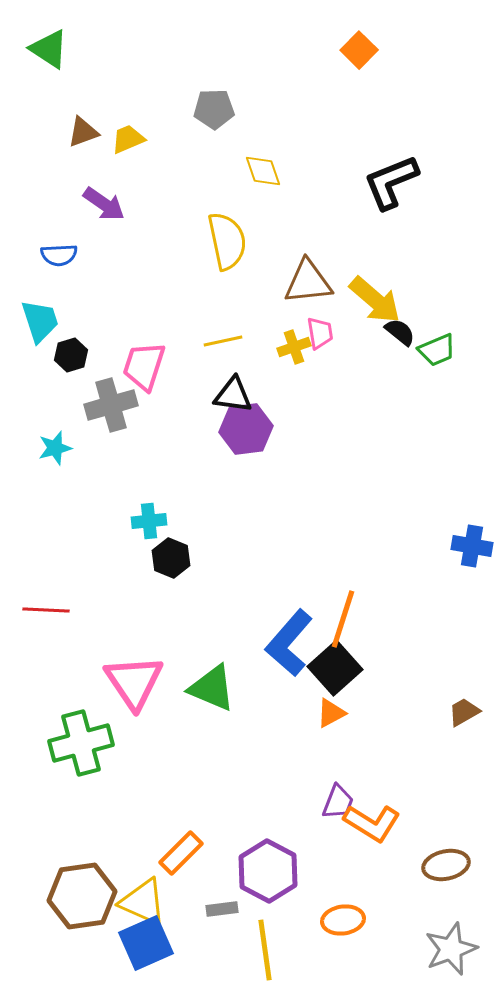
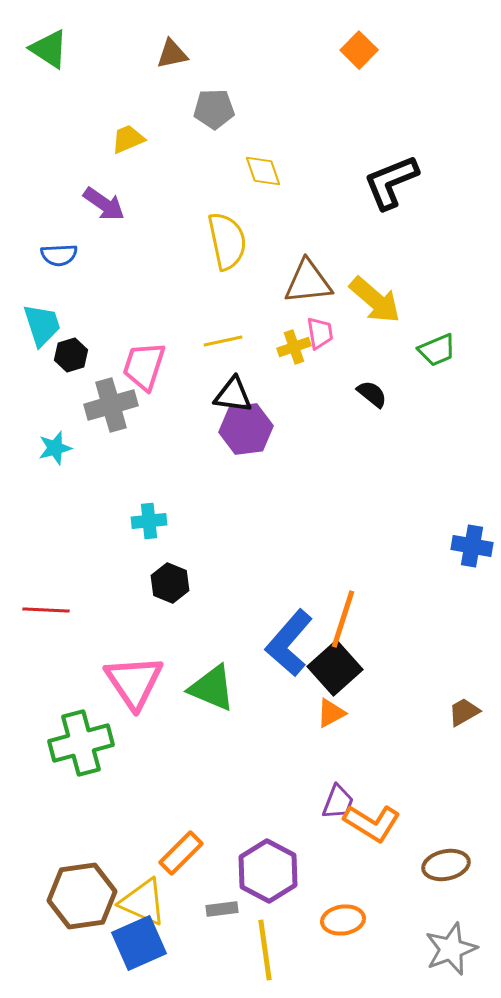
brown triangle at (83, 132): moved 89 px right, 78 px up; rotated 8 degrees clockwise
cyan trapezoid at (40, 321): moved 2 px right, 4 px down
black semicircle at (400, 332): moved 28 px left, 62 px down
black hexagon at (171, 558): moved 1 px left, 25 px down
blue square at (146, 943): moved 7 px left
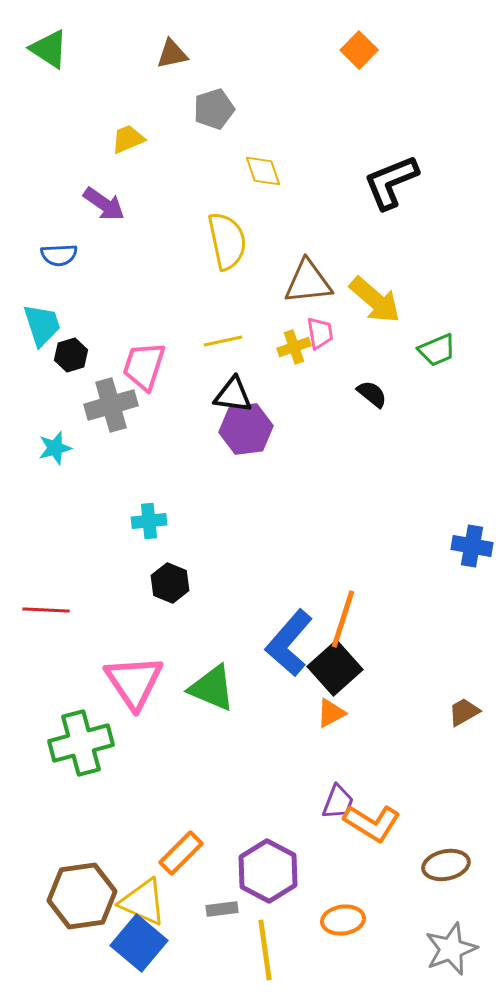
gray pentagon at (214, 109): rotated 15 degrees counterclockwise
blue square at (139, 943): rotated 26 degrees counterclockwise
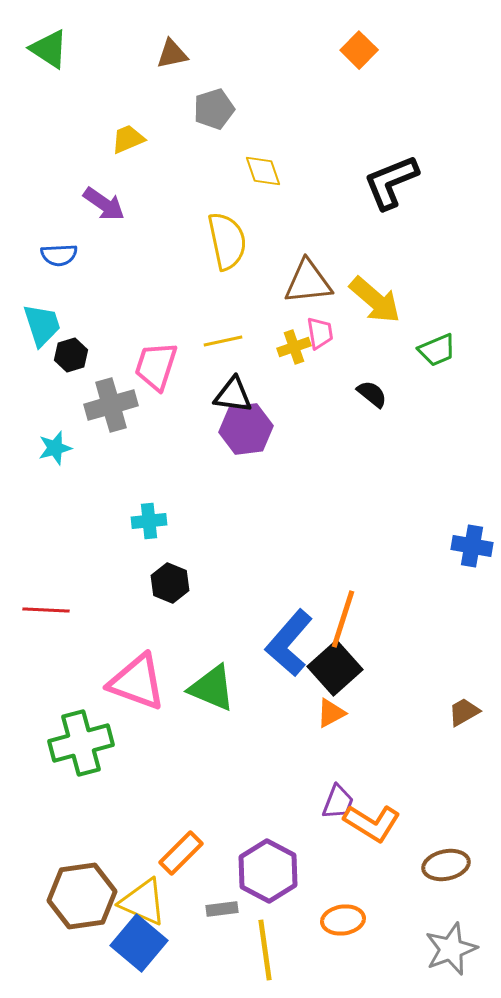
pink trapezoid at (144, 366): moved 12 px right
pink triangle at (134, 682): moved 3 px right; rotated 36 degrees counterclockwise
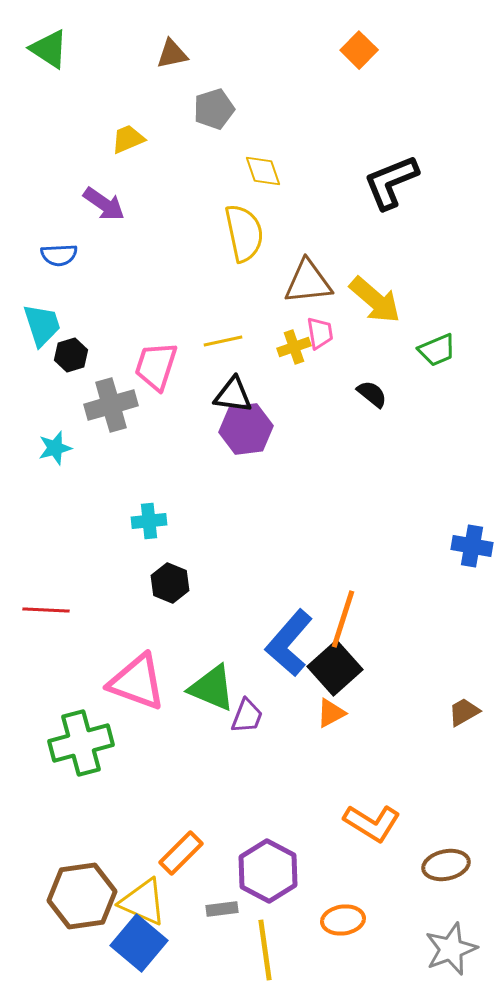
yellow semicircle at (227, 241): moved 17 px right, 8 px up
purple trapezoid at (338, 802): moved 91 px left, 86 px up
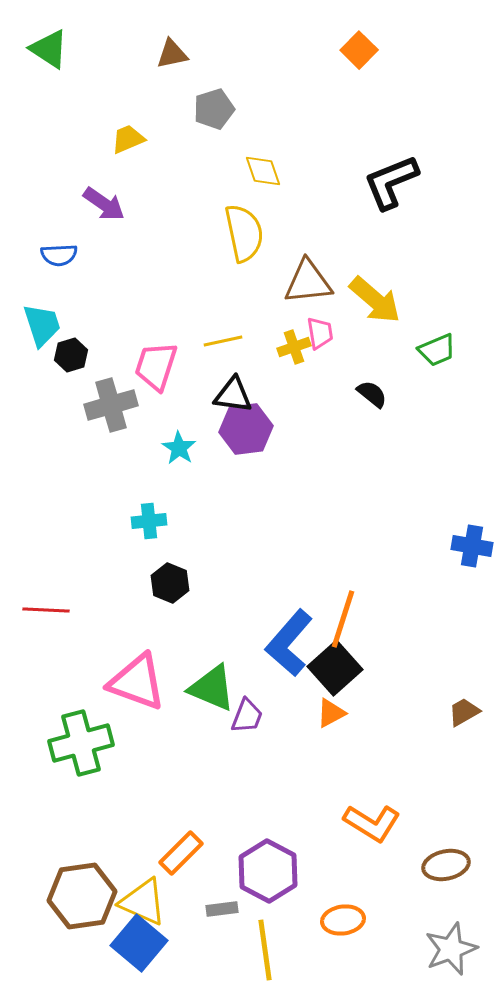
cyan star at (55, 448): moved 124 px right; rotated 24 degrees counterclockwise
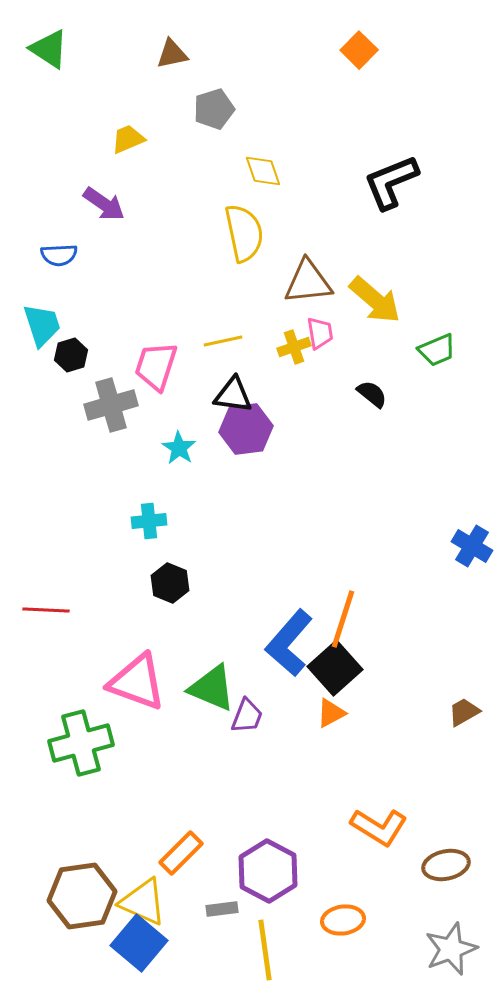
blue cross at (472, 546): rotated 21 degrees clockwise
orange L-shape at (372, 823): moved 7 px right, 4 px down
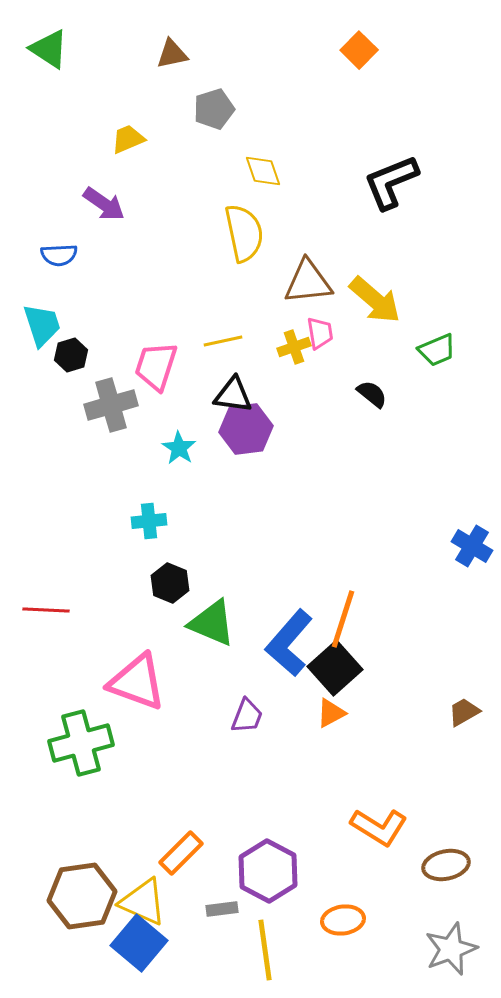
green triangle at (212, 688): moved 65 px up
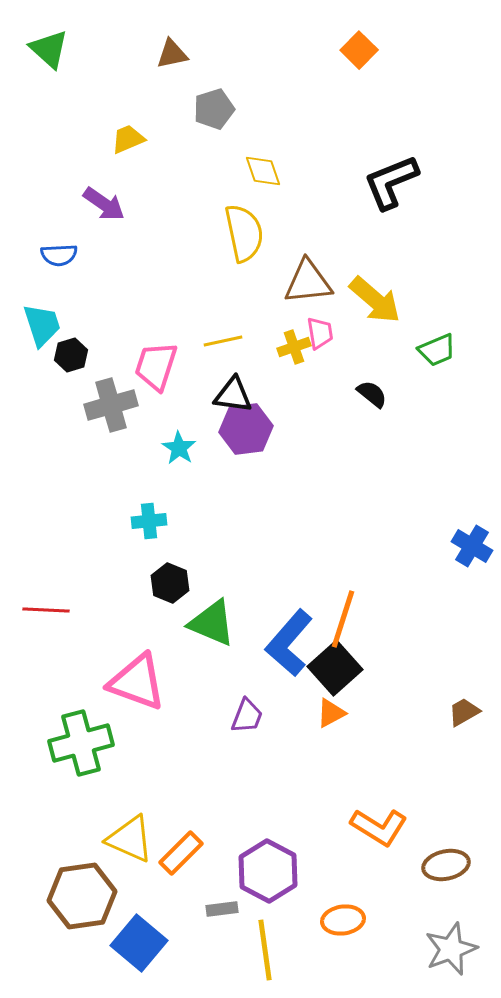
green triangle at (49, 49): rotated 9 degrees clockwise
yellow triangle at (143, 902): moved 13 px left, 63 px up
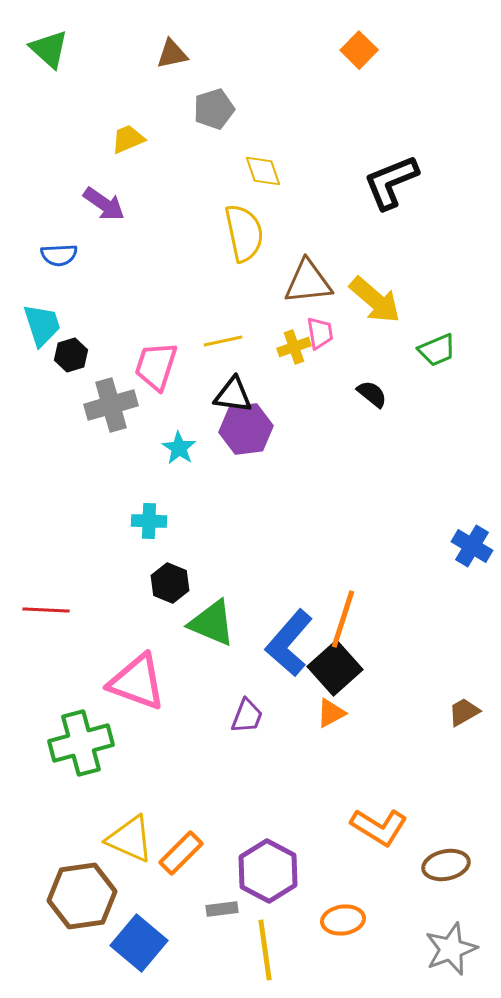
cyan cross at (149, 521): rotated 8 degrees clockwise
